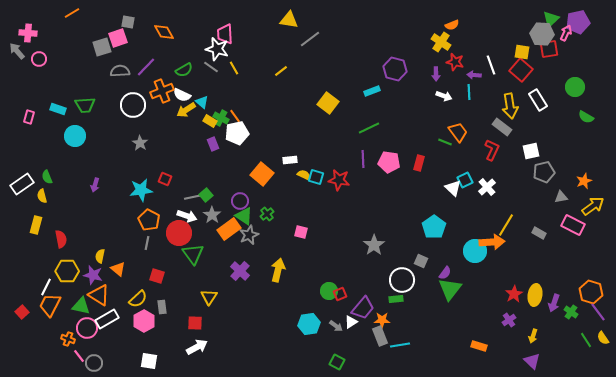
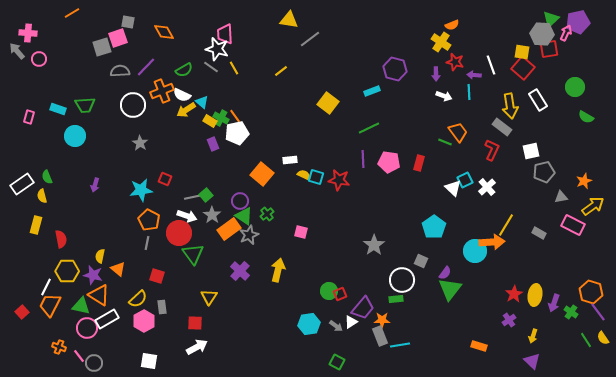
red square at (521, 70): moved 2 px right, 2 px up
orange cross at (68, 339): moved 9 px left, 8 px down
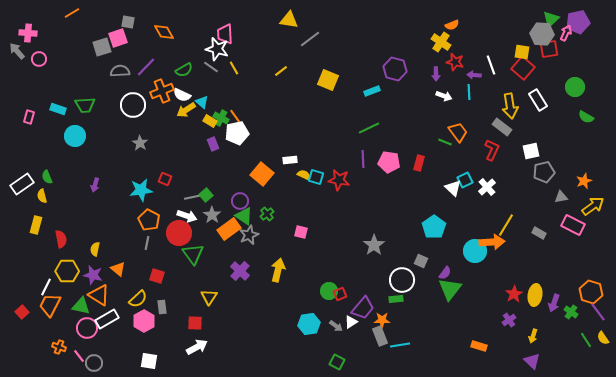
yellow square at (328, 103): moved 23 px up; rotated 15 degrees counterclockwise
yellow semicircle at (100, 256): moved 5 px left, 7 px up
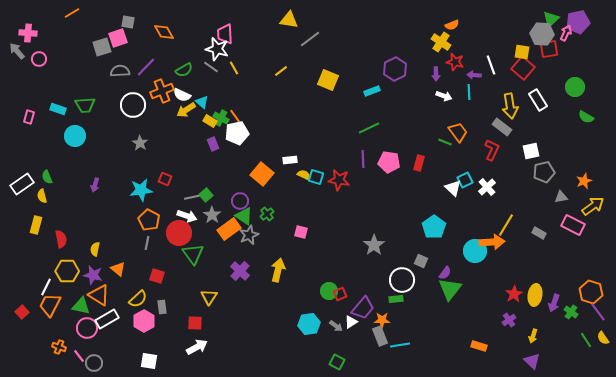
purple hexagon at (395, 69): rotated 20 degrees clockwise
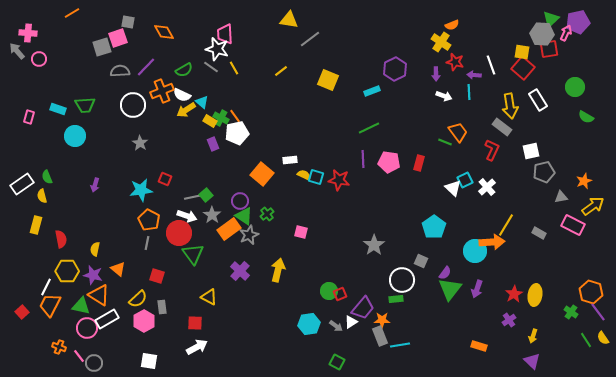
yellow triangle at (209, 297): rotated 36 degrees counterclockwise
purple arrow at (554, 303): moved 77 px left, 14 px up
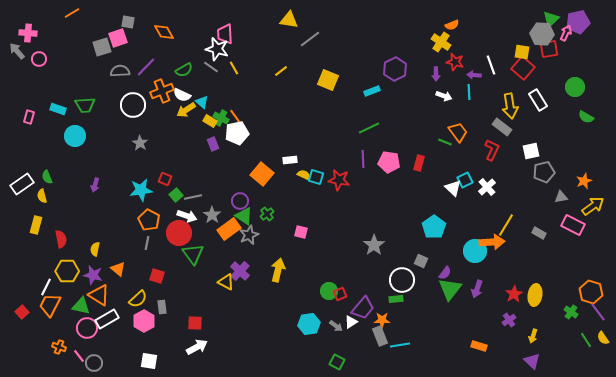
green square at (206, 195): moved 30 px left
yellow triangle at (209, 297): moved 17 px right, 15 px up
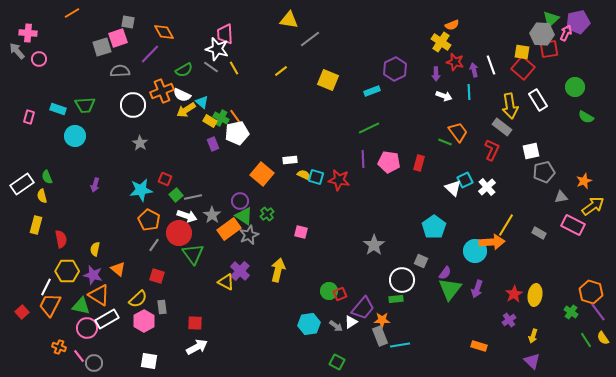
purple line at (146, 67): moved 4 px right, 13 px up
purple arrow at (474, 75): moved 5 px up; rotated 72 degrees clockwise
gray line at (147, 243): moved 7 px right, 2 px down; rotated 24 degrees clockwise
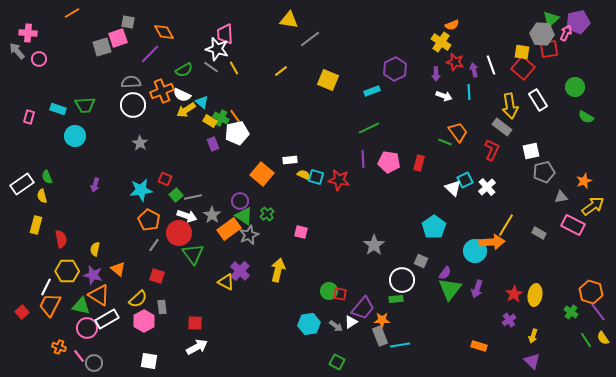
gray semicircle at (120, 71): moved 11 px right, 11 px down
red square at (340, 294): rotated 32 degrees clockwise
